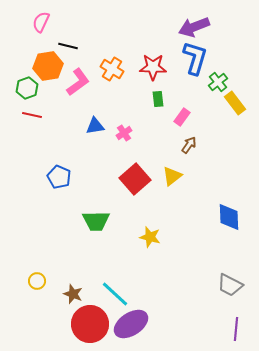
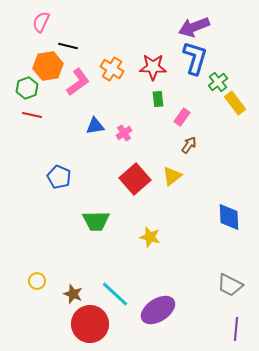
purple ellipse: moved 27 px right, 14 px up
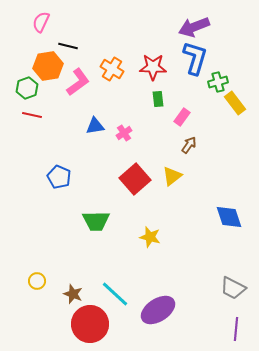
green cross: rotated 24 degrees clockwise
blue diamond: rotated 16 degrees counterclockwise
gray trapezoid: moved 3 px right, 3 px down
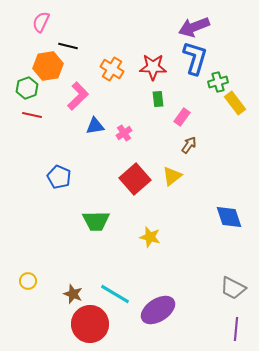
pink L-shape: moved 14 px down; rotated 8 degrees counterclockwise
yellow circle: moved 9 px left
cyan line: rotated 12 degrees counterclockwise
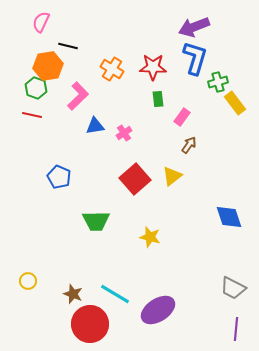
green hexagon: moved 9 px right; rotated 20 degrees counterclockwise
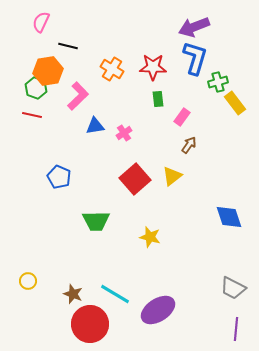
orange hexagon: moved 5 px down
